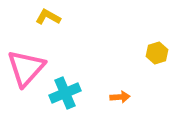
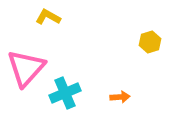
yellow hexagon: moved 7 px left, 11 px up
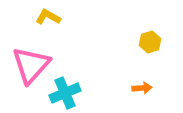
pink triangle: moved 5 px right, 3 px up
orange arrow: moved 22 px right, 9 px up
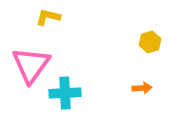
yellow L-shape: rotated 15 degrees counterclockwise
pink triangle: rotated 6 degrees counterclockwise
cyan cross: rotated 20 degrees clockwise
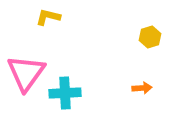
yellow hexagon: moved 5 px up
pink triangle: moved 5 px left, 8 px down
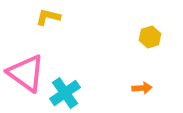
pink triangle: rotated 30 degrees counterclockwise
cyan cross: rotated 32 degrees counterclockwise
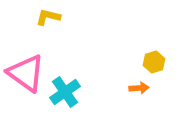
yellow hexagon: moved 4 px right, 25 px down
orange arrow: moved 3 px left
cyan cross: moved 1 px up
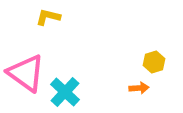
cyan cross: rotated 12 degrees counterclockwise
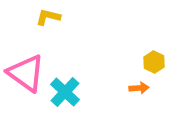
yellow hexagon: rotated 15 degrees counterclockwise
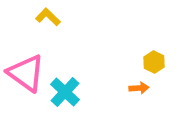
yellow L-shape: rotated 30 degrees clockwise
